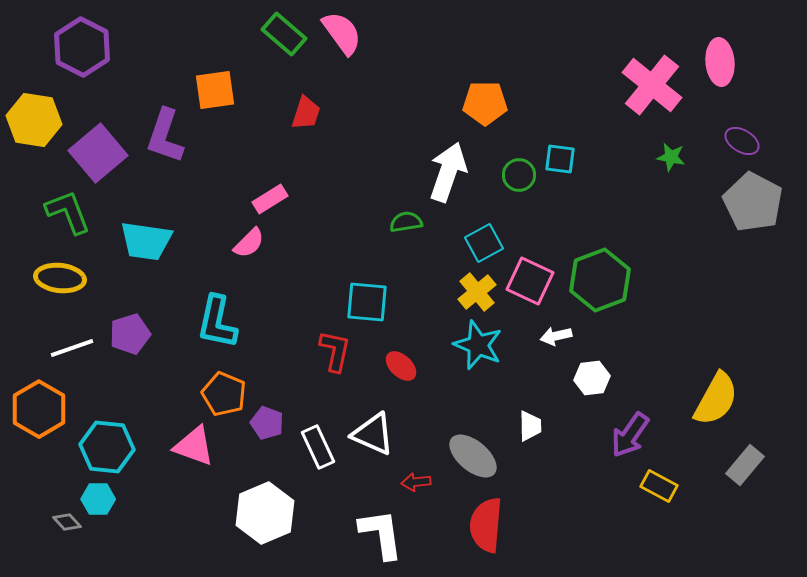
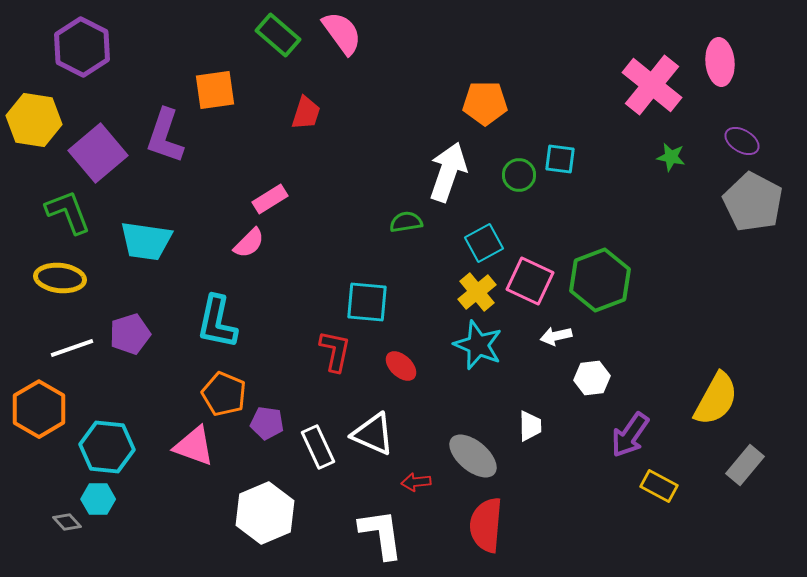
green rectangle at (284, 34): moved 6 px left, 1 px down
purple pentagon at (267, 423): rotated 12 degrees counterclockwise
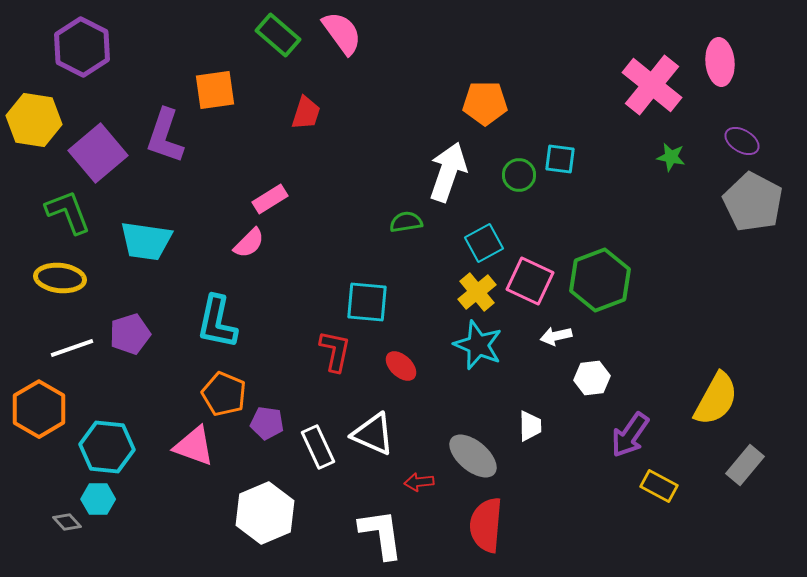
red arrow at (416, 482): moved 3 px right
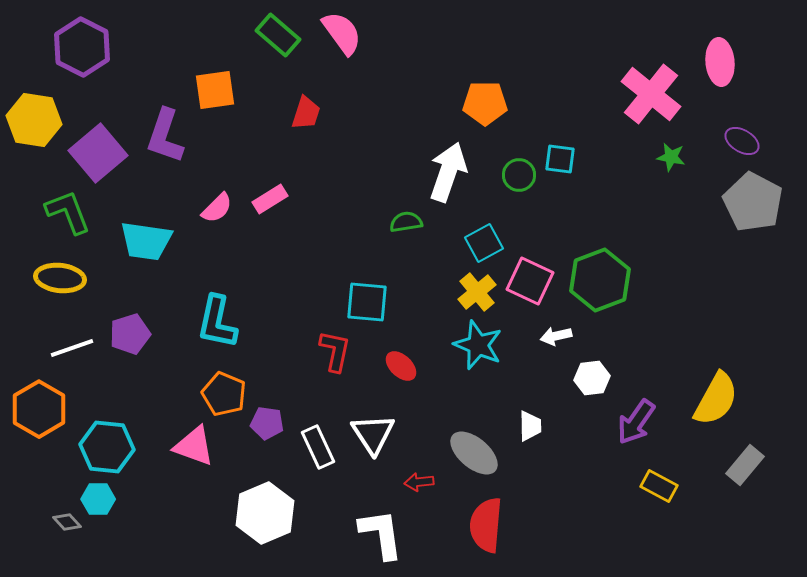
pink cross at (652, 85): moved 1 px left, 9 px down
pink semicircle at (249, 243): moved 32 px left, 35 px up
white triangle at (373, 434): rotated 33 degrees clockwise
purple arrow at (630, 435): moved 6 px right, 13 px up
gray ellipse at (473, 456): moved 1 px right, 3 px up
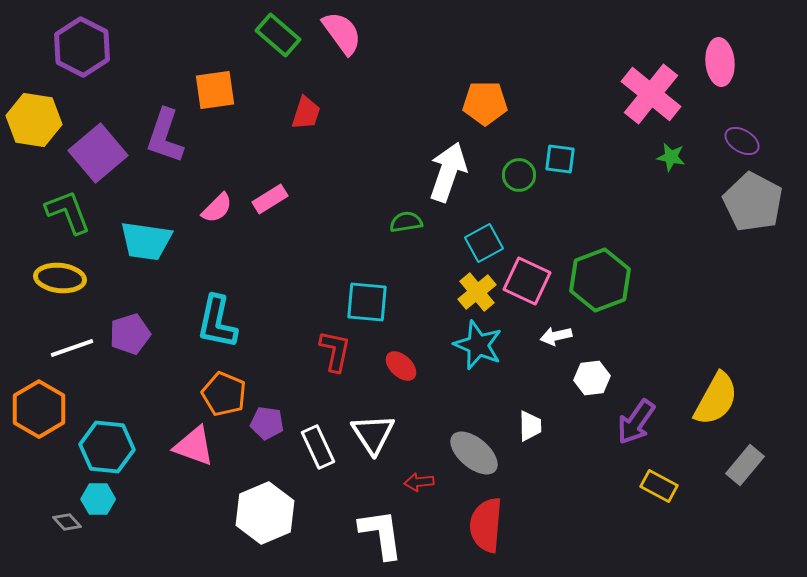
pink square at (530, 281): moved 3 px left
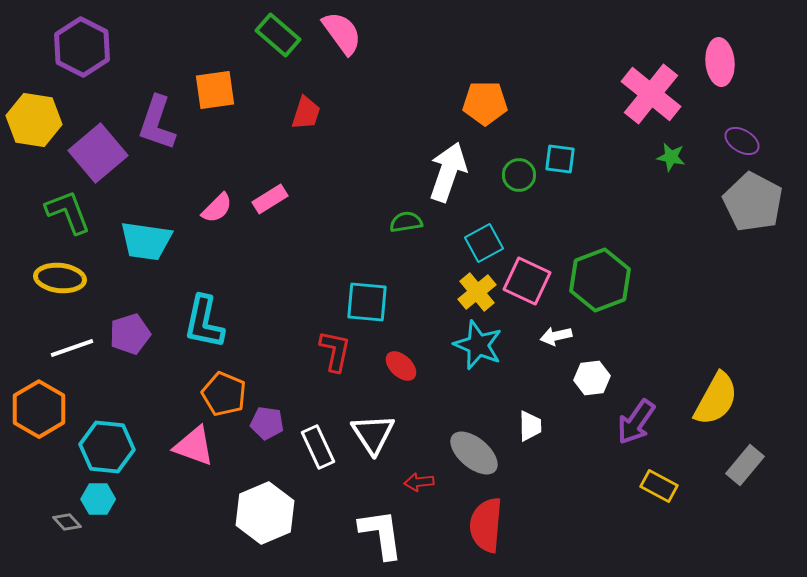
purple L-shape at (165, 136): moved 8 px left, 13 px up
cyan L-shape at (217, 322): moved 13 px left
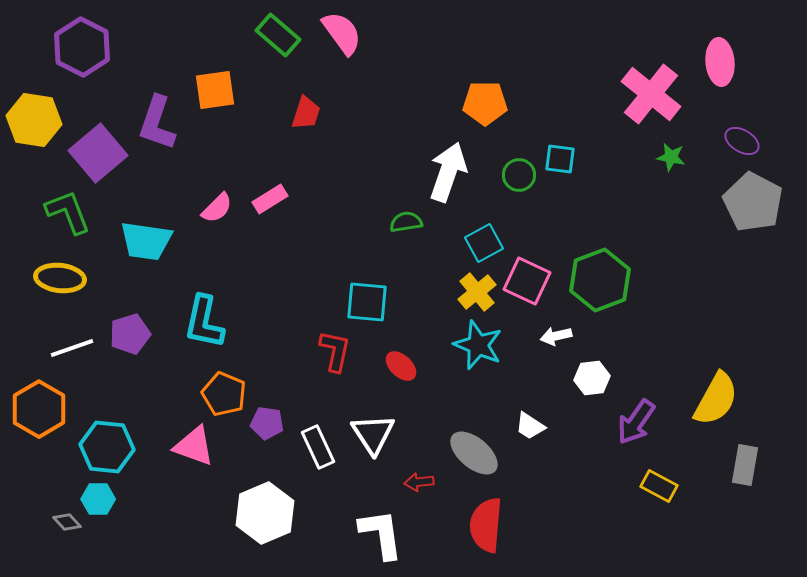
white trapezoid at (530, 426): rotated 124 degrees clockwise
gray rectangle at (745, 465): rotated 30 degrees counterclockwise
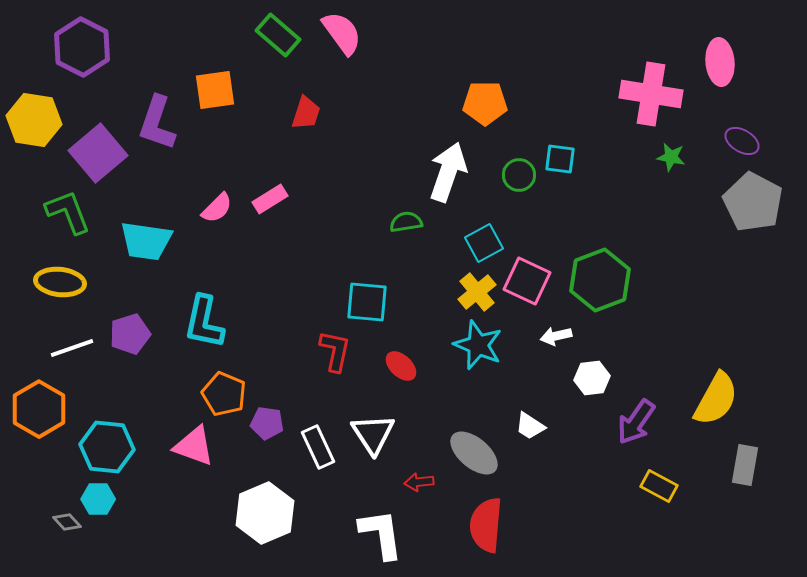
pink cross at (651, 94): rotated 30 degrees counterclockwise
yellow ellipse at (60, 278): moved 4 px down
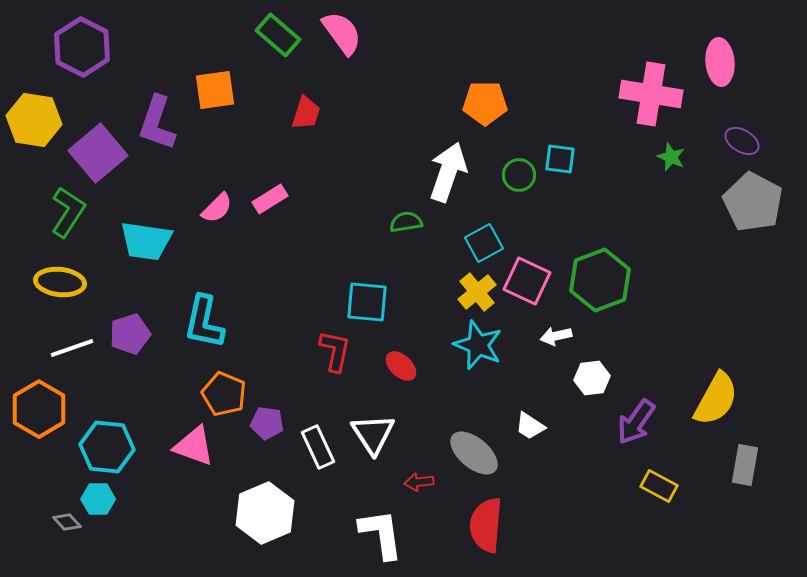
green star at (671, 157): rotated 12 degrees clockwise
green L-shape at (68, 212): rotated 54 degrees clockwise
